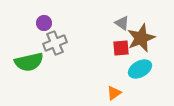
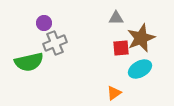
gray triangle: moved 6 px left, 5 px up; rotated 35 degrees counterclockwise
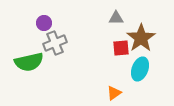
brown star: rotated 12 degrees counterclockwise
cyan ellipse: rotated 40 degrees counterclockwise
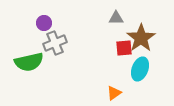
red square: moved 3 px right
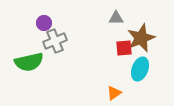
brown star: rotated 12 degrees clockwise
gray cross: moved 2 px up
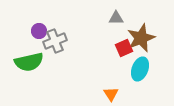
purple circle: moved 5 px left, 8 px down
red square: rotated 18 degrees counterclockwise
orange triangle: moved 3 px left, 1 px down; rotated 28 degrees counterclockwise
